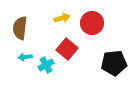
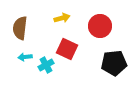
red circle: moved 8 px right, 3 px down
red square: rotated 15 degrees counterclockwise
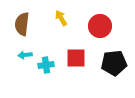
yellow arrow: moved 1 px left; rotated 105 degrees counterclockwise
brown semicircle: moved 2 px right, 4 px up
red square: moved 9 px right, 9 px down; rotated 25 degrees counterclockwise
cyan arrow: moved 2 px up
cyan cross: rotated 21 degrees clockwise
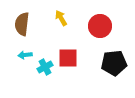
red square: moved 8 px left
cyan cross: moved 1 px left, 2 px down; rotated 21 degrees counterclockwise
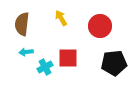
cyan arrow: moved 1 px right, 3 px up
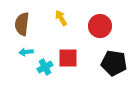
black pentagon: rotated 15 degrees clockwise
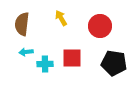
red square: moved 4 px right
cyan cross: moved 3 px up; rotated 28 degrees clockwise
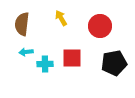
black pentagon: rotated 20 degrees counterclockwise
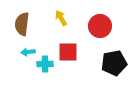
cyan arrow: moved 2 px right
red square: moved 4 px left, 6 px up
